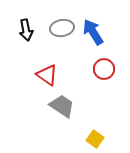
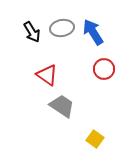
black arrow: moved 6 px right, 2 px down; rotated 20 degrees counterclockwise
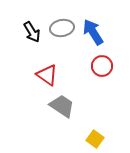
red circle: moved 2 px left, 3 px up
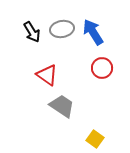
gray ellipse: moved 1 px down
red circle: moved 2 px down
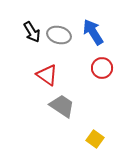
gray ellipse: moved 3 px left, 6 px down; rotated 25 degrees clockwise
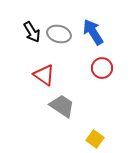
gray ellipse: moved 1 px up
red triangle: moved 3 px left
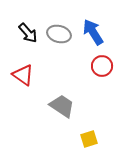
black arrow: moved 4 px left, 1 px down; rotated 10 degrees counterclockwise
red circle: moved 2 px up
red triangle: moved 21 px left
yellow square: moved 6 px left; rotated 36 degrees clockwise
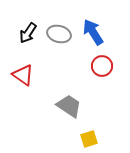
black arrow: rotated 75 degrees clockwise
gray trapezoid: moved 7 px right
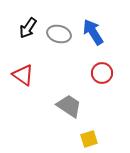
black arrow: moved 5 px up
red circle: moved 7 px down
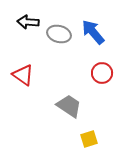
black arrow: moved 6 px up; rotated 60 degrees clockwise
blue arrow: rotated 8 degrees counterclockwise
